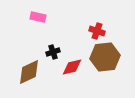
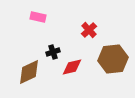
red cross: moved 8 px left, 1 px up; rotated 28 degrees clockwise
brown hexagon: moved 8 px right, 2 px down
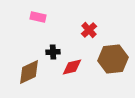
black cross: rotated 16 degrees clockwise
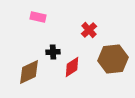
red diamond: rotated 20 degrees counterclockwise
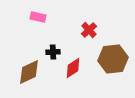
red diamond: moved 1 px right, 1 px down
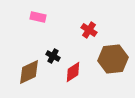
red cross: rotated 14 degrees counterclockwise
black cross: moved 4 px down; rotated 32 degrees clockwise
red diamond: moved 4 px down
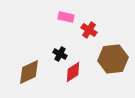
pink rectangle: moved 28 px right
black cross: moved 7 px right, 2 px up
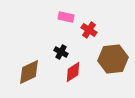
black cross: moved 1 px right, 2 px up
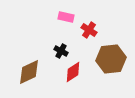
black cross: moved 1 px up
brown hexagon: moved 2 px left
